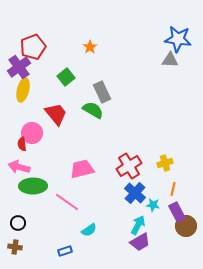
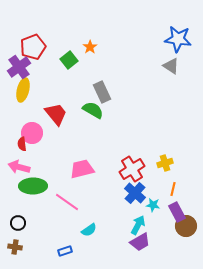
gray triangle: moved 1 px right, 6 px down; rotated 30 degrees clockwise
green square: moved 3 px right, 17 px up
red cross: moved 3 px right, 3 px down
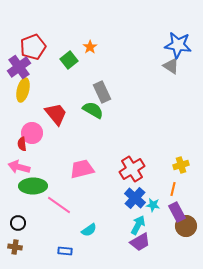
blue star: moved 6 px down
yellow cross: moved 16 px right, 2 px down
blue cross: moved 5 px down
pink line: moved 8 px left, 3 px down
blue rectangle: rotated 24 degrees clockwise
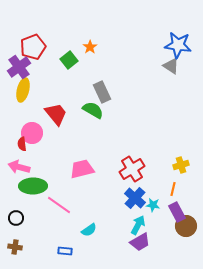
black circle: moved 2 px left, 5 px up
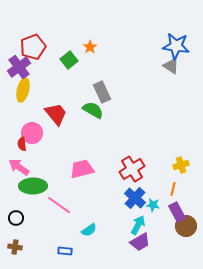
blue star: moved 2 px left, 1 px down
pink arrow: rotated 20 degrees clockwise
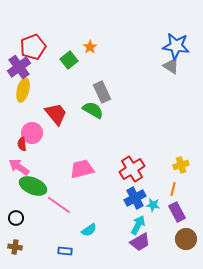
green ellipse: rotated 24 degrees clockwise
blue cross: rotated 20 degrees clockwise
brown circle: moved 13 px down
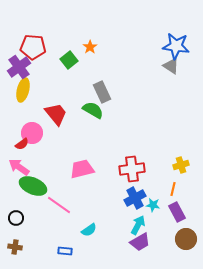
red pentagon: rotated 25 degrees clockwise
red semicircle: rotated 120 degrees counterclockwise
red cross: rotated 25 degrees clockwise
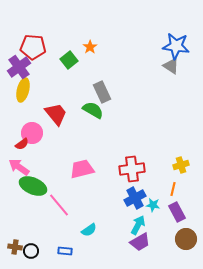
pink line: rotated 15 degrees clockwise
black circle: moved 15 px right, 33 px down
